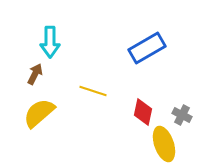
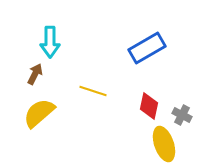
red diamond: moved 6 px right, 6 px up
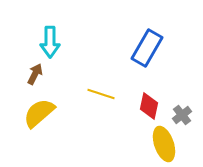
blue rectangle: rotated 30 degrees counterclockwise
yellow line: moved 8 px right, 3 px down
gray cross: rotated 24 degrees clockwise
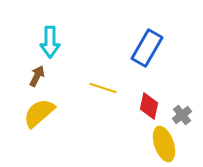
brown arrow: moved 2 px right, 2 px down
yellow line: moved 2 px right, 6 px up
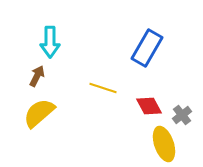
red diamond: rotated 40 degrees counterclockwise
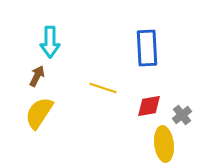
blue rectangle: rotated 33 degrees counterclockwise
red diamond: rotated 72 degrees counterclockwise
yellow semicircle: rotated 16 degrees counterclockwise
yellow ellipse: rotated 12 degrees clockwise
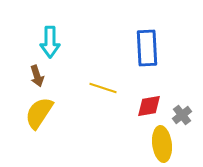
brown arrow: rotated 135 degrees clockwise
yellow ellipse: moved 2 px left
